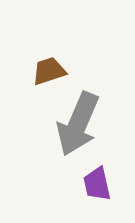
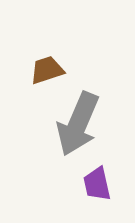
brown trapezoid: moved 2 px left, 1 px up
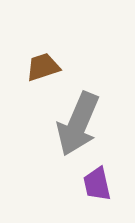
brown trapezoid: moved 4 px left, 3 px up
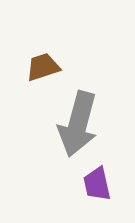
gray arrow: rotated 8 degrees counterclockwise
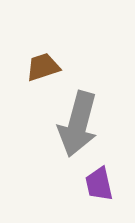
purple trapezoid: moved 2 px right
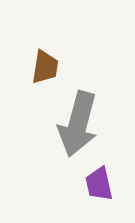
brown trapezoid: moved 2 px right; rotated 117 degrees clockwise
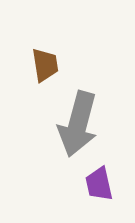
brown trapezoid: moved 2 px up; rotated 18 degrees counterclockwise
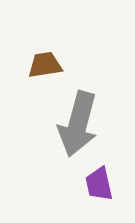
brown trapezoid: rotated 90 degrees counterclockwise
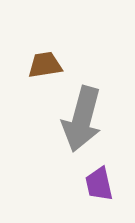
gray arrow: moved 4 px right, 5 px up
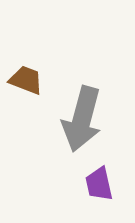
brown trapezoid: moved 19 px left, 15 px down; rotated 30 degrees clockwise
